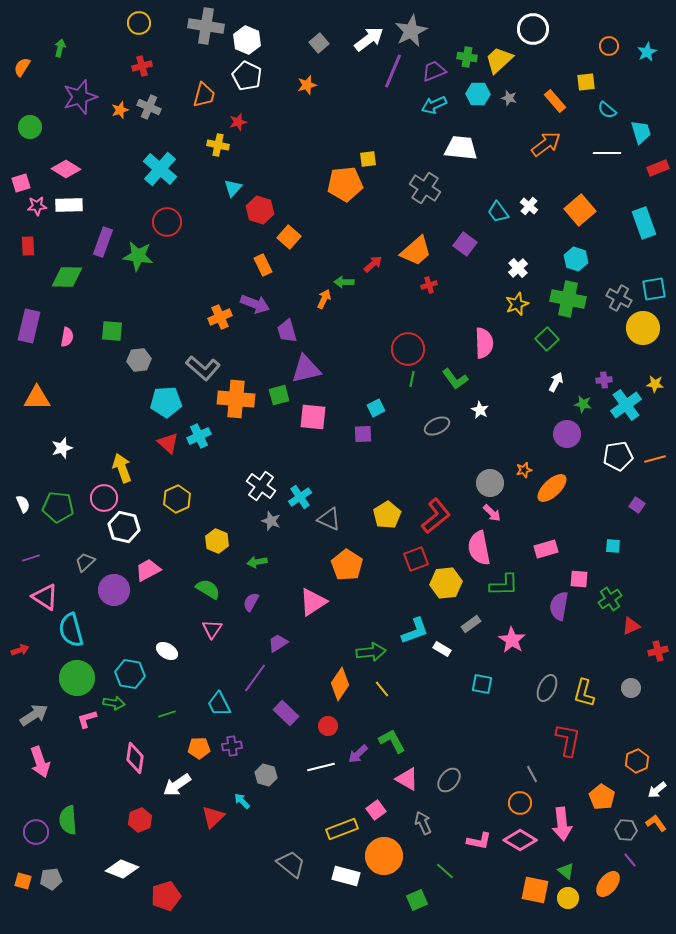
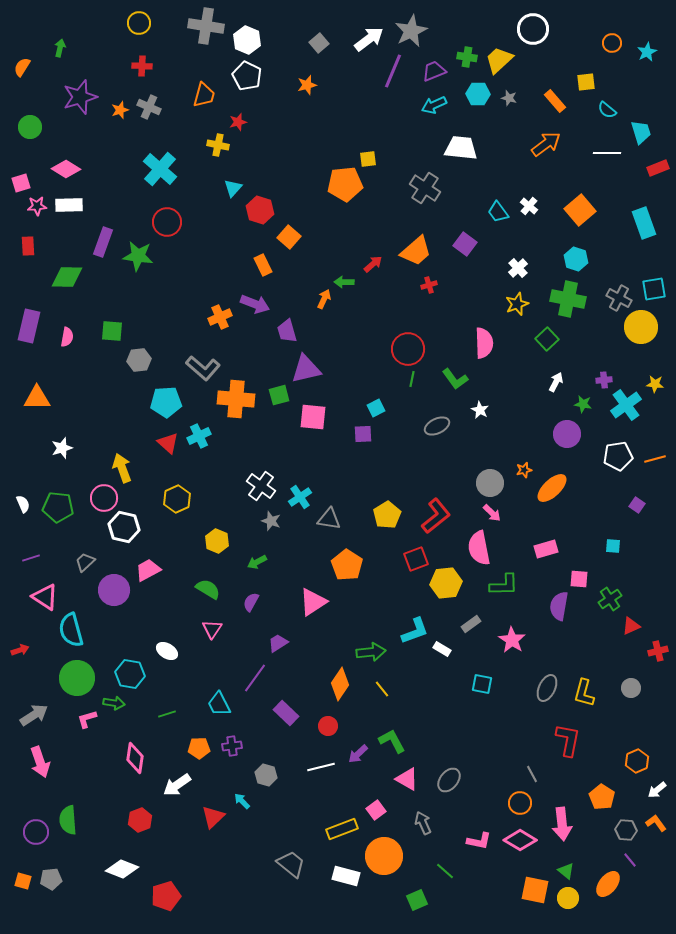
orange circle at (609, 46): moved 3 px right, 3 px up
red cross at (142, 66): rotated 18 degrees clockwise
yellow circle at (643, 328): moved 2 px left, 1 px up
gray triangle at (329, 519): rotated 15 degrees counterclockwise
green arrow at (257, 562): rotated 18 degrees counterclockwise
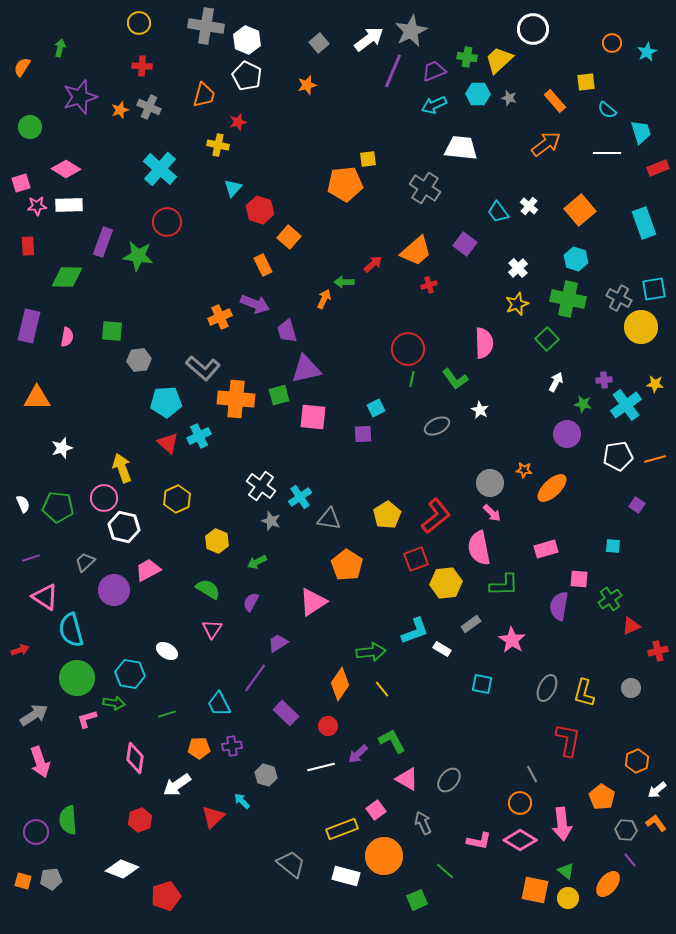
orange star at (524, 470): rotated 21 degrees clockwise
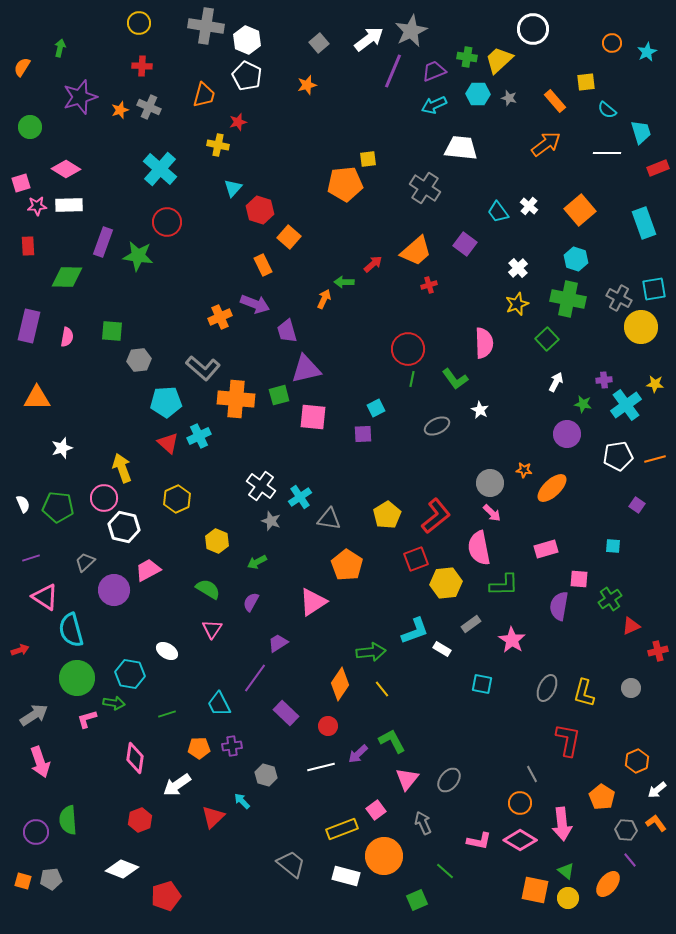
pink triangle at (407, 779): rotated 40 degrees clockwise
